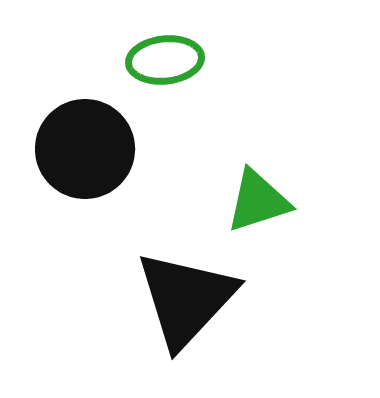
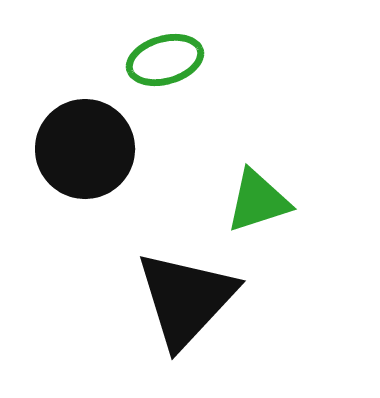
green ellipse: rotated 10 degrees counterclockwise
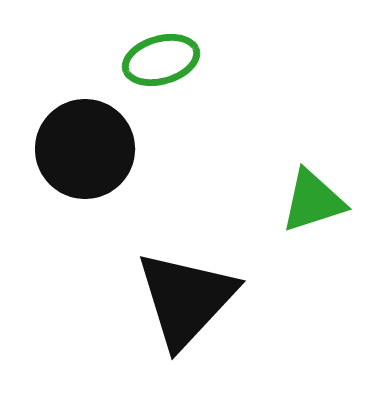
green ellipse: moved 4 px left
green triangle: moved 55 px right
